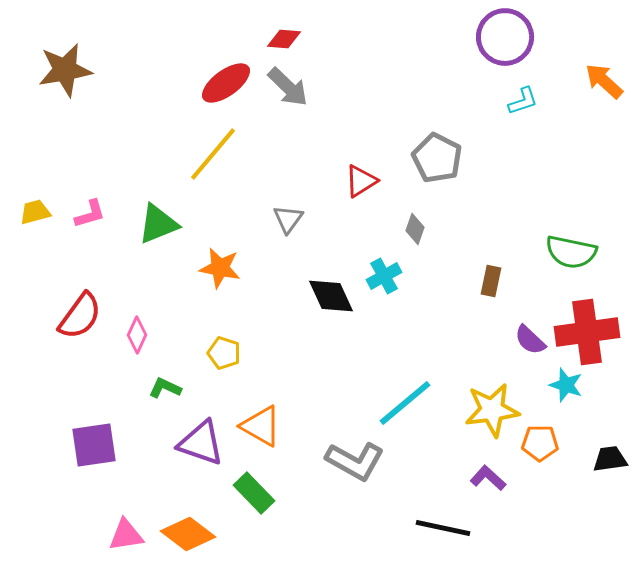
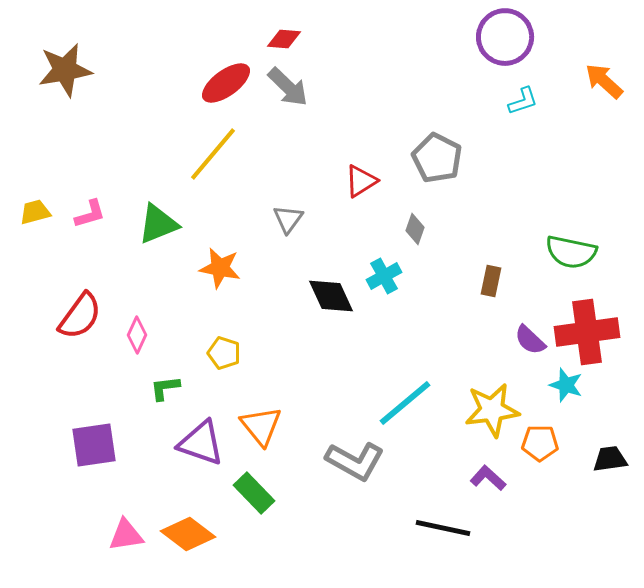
green L-shape: rotated 32 degrees counterclockwise
orange triangle: rotated 21 degrees clockwise
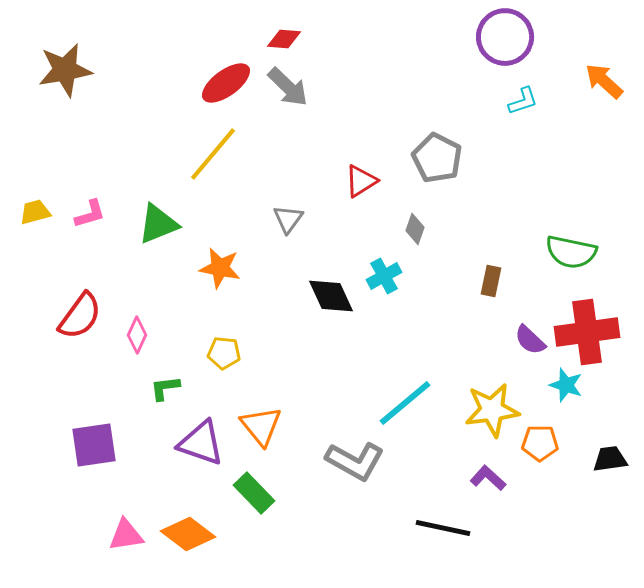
yellow pentagon: rotated 12 degrees counterclockwise
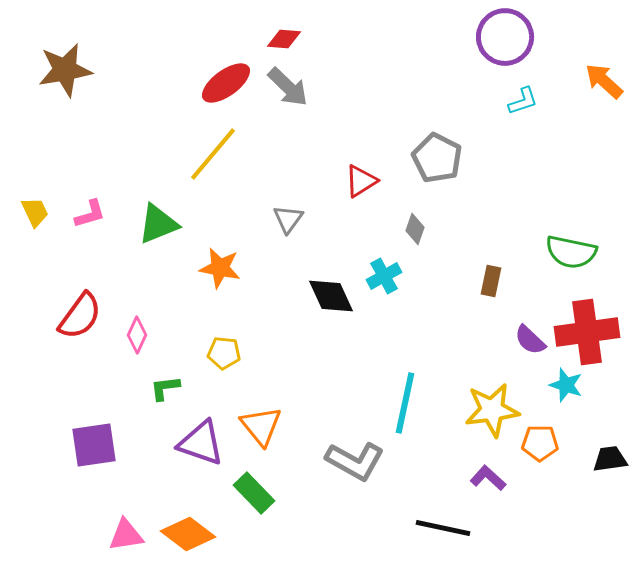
yellow trapezoid: rotated 80 degrees clockwise
cyan line: rotated 38 degrees counterclockwise
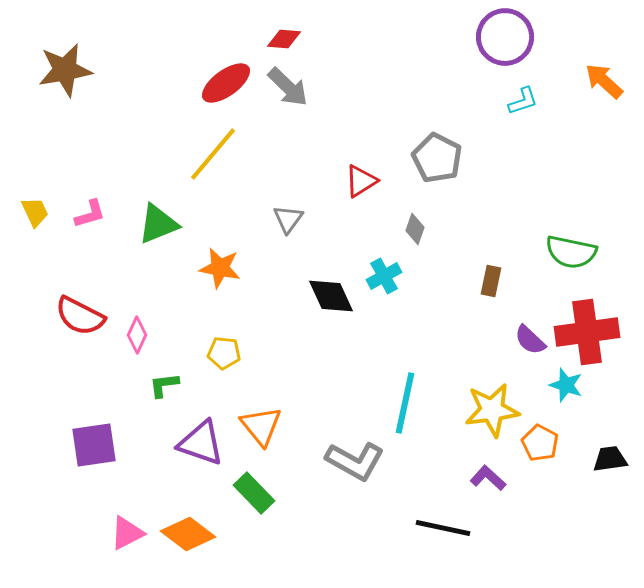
red semicircle: rotated 81 degrees clockwise
green L-shape: moved 1 px left, 3 px up
orange pentagon: rotated 27 degrees clockwise
pink triangle: moved 1 px right, 2 px up; rotated 18 degrees counterclockwise
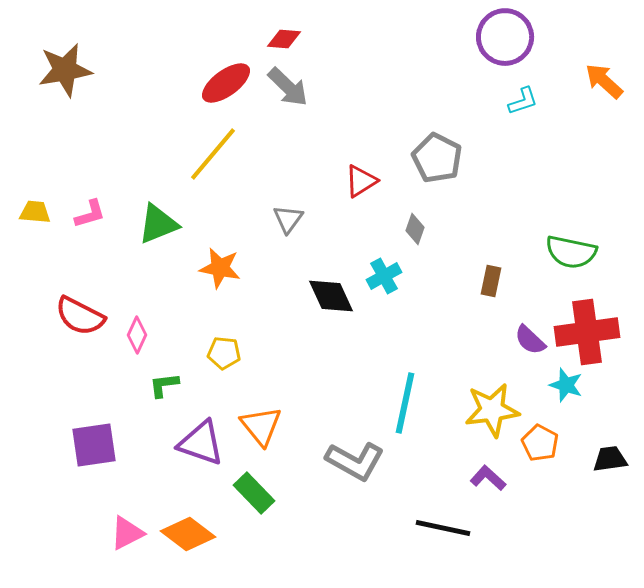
yellow trapezoid: rotated 60 degrees counterclockwise
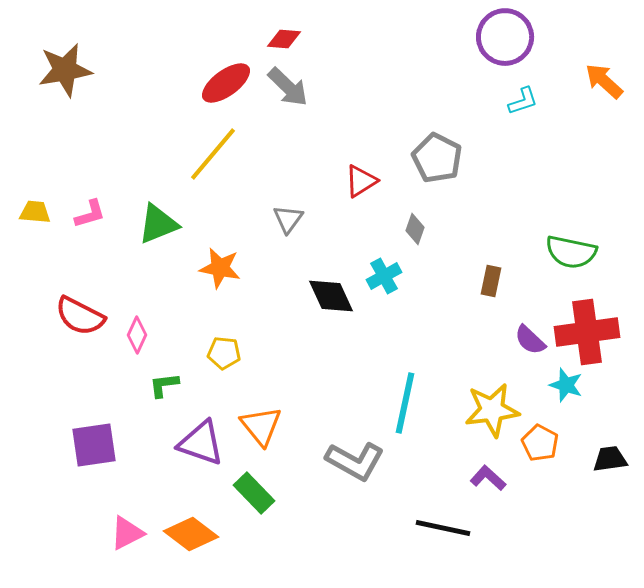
orange diamond: moved 3 px right
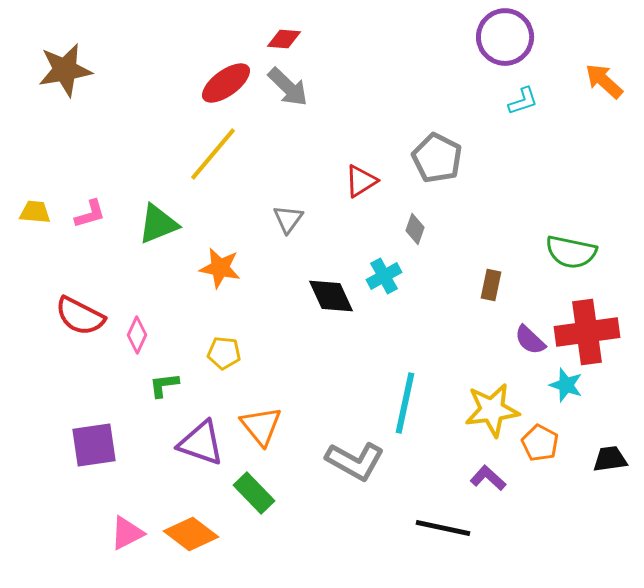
brown rectangle: moved 4 px down
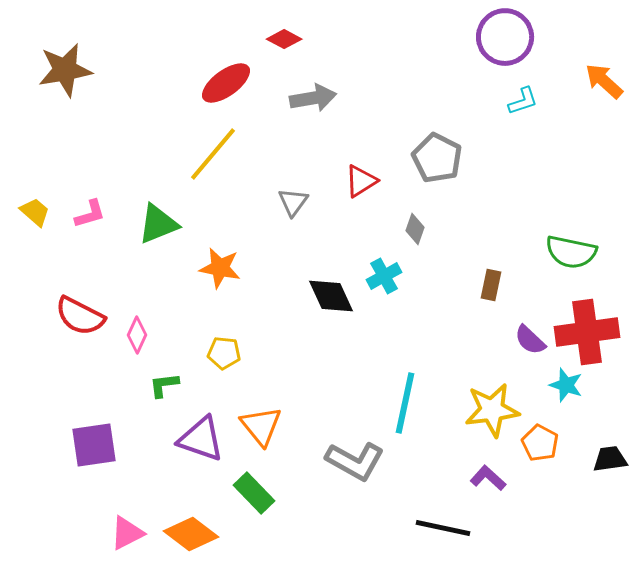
red diamond: rotated 24 degrees clockwise
gray arrow: moved 25 px right, 11 px down; rotated 54 degrees counterclockwise
yellow trapezoid: rotated 36 degrees clockwise
gray triangle: moved 5 px right, 17 px up
purple triangle: moved 4 px up
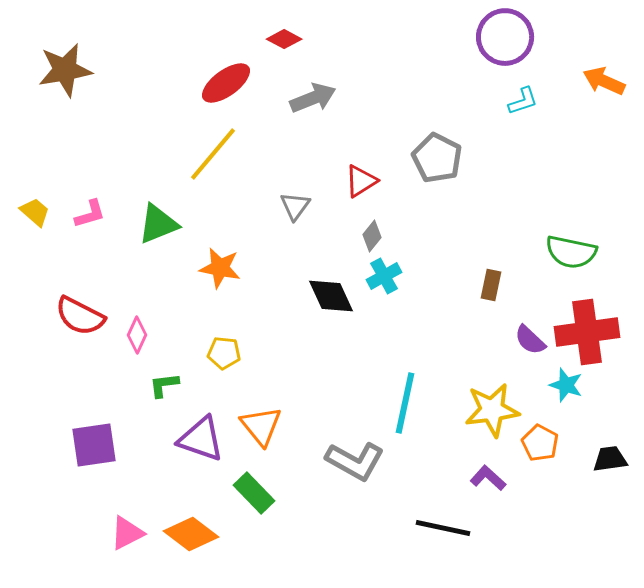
orange arrow: rotated 18 degrees counterclockwise
gray arrow: rotated 12 degrees counterclockwise
gray triangle: moved 2 px right, 4 px down
gray diamond: moved 43 px left, 7 px down; rotated 20 degrees clockwise
